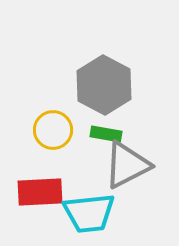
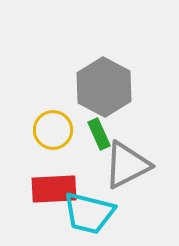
gray hexagon: moved 2 px down
green rectangle: moved 7 px left; rotated 56 degrees clockwise
red rectangle: moved 14 px right, 3 px up
cyan trapezoid: rotated 20 degrees clockwise
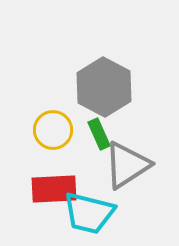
gray triangle: rotated 6 degrees counterclockwise
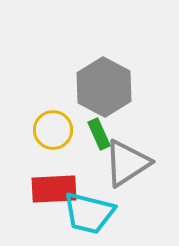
gray triangle: moved 2 px up
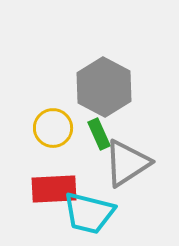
yellow circle: moved 2 px up
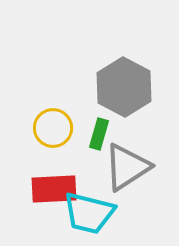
gray hexagon: moved 20 px right
green rectangle: rotated 40 degrees clockwise
gray triangle: moved 4 px down
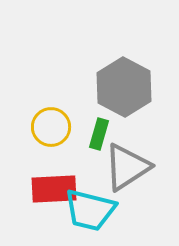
yellow circle: moved 2 px left, 1 px up
cyan trapezoid: moved 1 px right, 3 px up
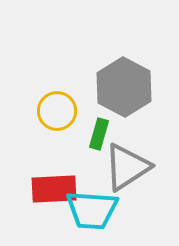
yellow circle: moved 6 px right, 16 px up
cyan trapezoid: moved 2 px right; rotated 10 degrees counterclockwise
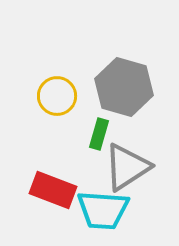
gray hexagon: rotated 12 degrees counterclockwise
yellow circle: moved 15 px up
red rectangle: moved 1 px left, 1 px down; rotated 24 degrees clockwise
cyan trapezoid: moved 11 px right
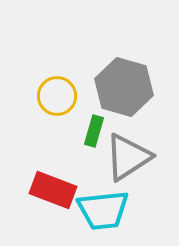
green rectangle: moved 5 px left, 3 px up
gray triangle: moved 1 px right, 10 px up
cyan trapezoid: rotated 10 degrees counterclockwise
